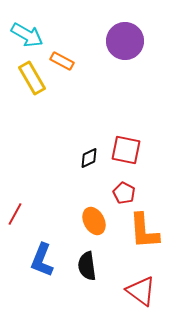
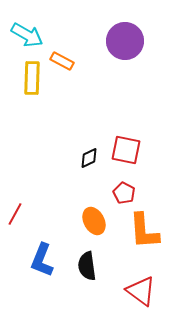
yellow rectangle: rotated 32 degrees clockwise
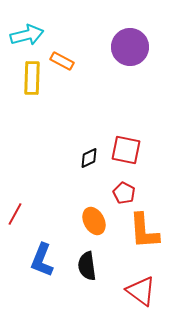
cyan arrow: rotated 44 degrees counterclockwise
purple circle: moved 5 px right, 6 px down
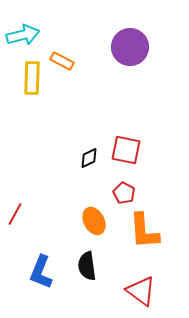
cyan arrow: moved 4 px left
blue L-shape: moved 1 px left, 12 px down
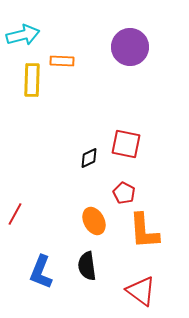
orange rectangle: rotated 25 degrees counterclockwise
yellow rectangle: moved 2 px down
red square: moved 6 px up
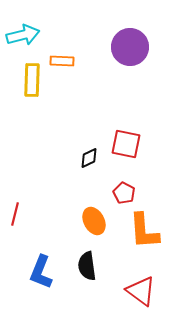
red line: rotated 15 degrees counterclockwise
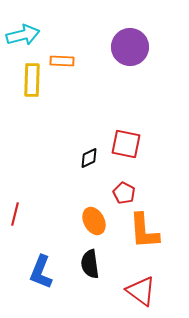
black semicircle: moved 3 px right, 2 px up
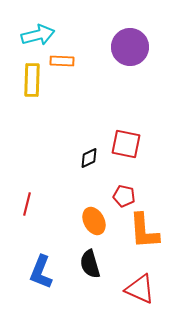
cyan arrow: moved 15 px right
red pentagon: moved 3 px down; rotated 15 degrees counterclockwise
red line: moved 12 px right, 10 px up
black semicircle: rotated 8 degrees counterclockwise
red triangle: moved 1 px left, 2 px up; rotated 12 degrees counterclockwise
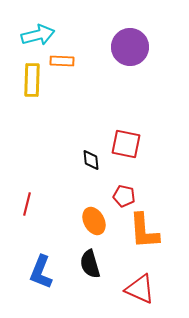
black diamond: moved 2 px right, 2 px down; rotated 70 degrees counterclockwise
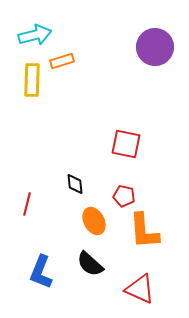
cyan arrow: moved 3 px left
purple circle: moved 25 px right
orange rectangle: rotated 20 degrees counterclockwise
black diamond: moved 16 px left, 24 px down
black semicircle: rotated 32 degrees counterclockwise
